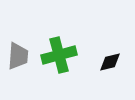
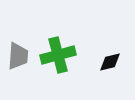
green cross: moved 1 px left
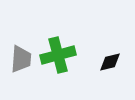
gray trapezoid: moved 3 px right, 3 px down
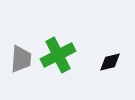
green cross: rotated 12 degrees counterclockwise
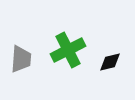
green cross: moved 10 px right, 5 px up
